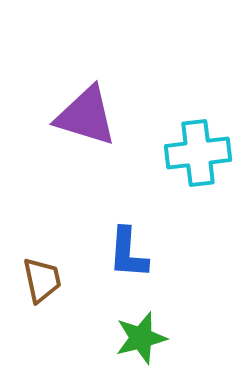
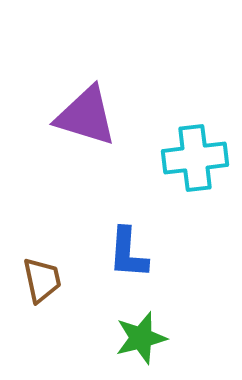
cyan cross: moved 3 px left, 5 px down
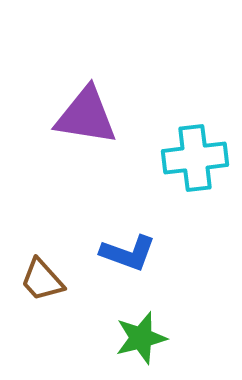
purple triangle: rotated 8 degrees counterclockwise
blue L-shape: rotated 74 degrees counterclockwise
brown trapezoid: rotated 150 degrees clockwise
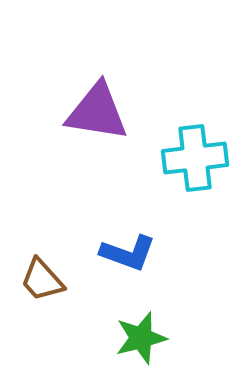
purple triangle: moved 11 px right, 4 px up
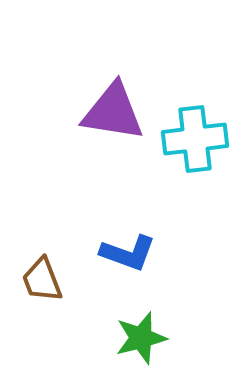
purple triangle: moved 16 px right
cyan cross: moved 19 px up
brown trapezoid: rotated 21 degrees clockwise
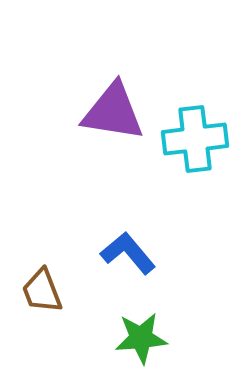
blue L-shape: rotated 150 degrees counterclockwise
brown trapezoid: moved 11 px down
green star: rotated 10 degrees clockwise
